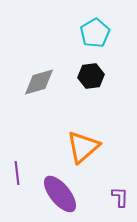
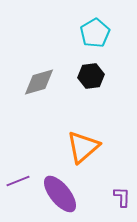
purple line: moved 1 px right, 8 px down; rotated 75 degrees clockwise
purple L-shape: moved 2 px right
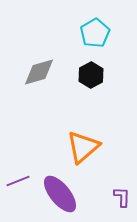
black hexagon: moved 1 px up; rotated 20 degrees counterclockwise
gray diamond: moved 10 px up
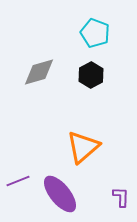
cyan pentagon: rotated 20 degrees counterclockwise
purple L-shape: moved 1 px left
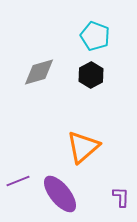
cyan pentagon: moved 3 px down
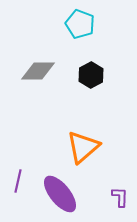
cyan pentagon: moved 15 px left, 12 px up
gray diamond: moved 1 px left, 1 px up; rotated 16 degrees clockwise
purple line: rotated 55 degrees counterclockwise
purple L-shape: moved 1 px left
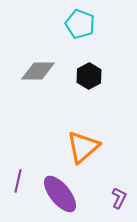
black hexagon: moved 2 px left, 1 px down
purple L-shape: moved 1 px left, 1 px down; rotated 25 degrees clockwise
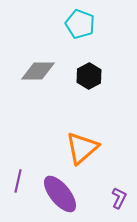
orange triangle: moved 1 px left, 1 px down
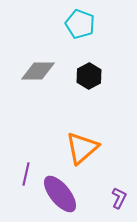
purple line: moved 8 px right, 7 px up
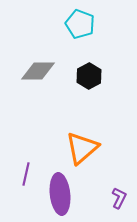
purple ellipse: rotated 33 degrees clockwise
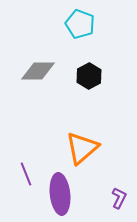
purple line: rotated 35 degrees counterclockwise
